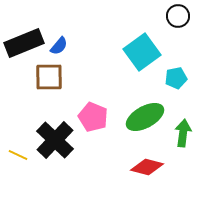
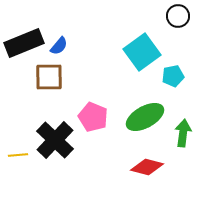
cyan pentagon: moved 3 px left, 2 px up
yellow line: rotated 30 degrees counterclockwise
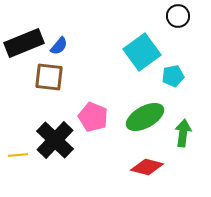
brown square: rotated 8 degrees clockwise
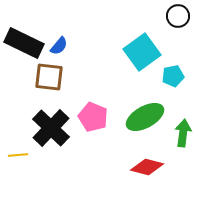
black rectangle: rotated 48 degrees clockwise
black cross: moved 4 px left, 12 px up
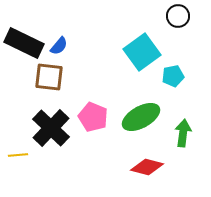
green ellipse: moved 4 px left
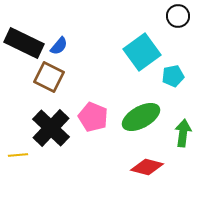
brown square: rotated 20 degrees clockwise
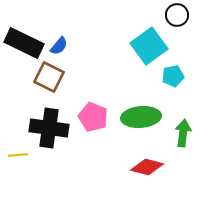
black circle: moved 1 px left, 1 px up
cyan square: moved 7 px right, 6 px up
green ellipse: rotated 24 degrees clockwise
black cross: moved 2 px left; rotated 36 degrees counterclockwise
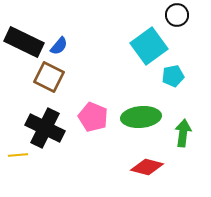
black rectangle: moved 1 px up
black cross: moved 4 px left; rotated 18 degrees clockwise
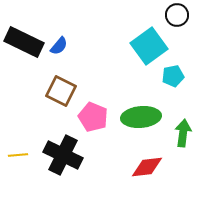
brown square: moved 12 px right, 14 px down
black cross: moved 18 px right, 27 px down
red diamond: rotated 20 degrees counterclockwise
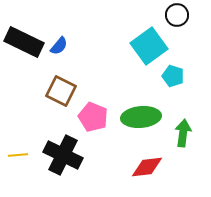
cyan pentagon: rotated 30 degrees clockwise
